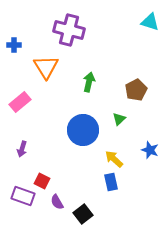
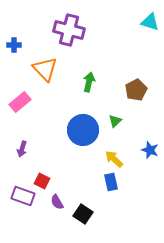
orange triangle: moved 1 px left, 2 px down; rotated 12 degrees counterclockwise
green triangle: moved 4 px left, 2 px down
black square: rotated 18 degrees counterclockwise
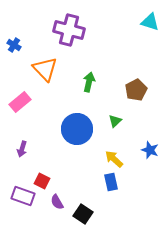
blue cross: rotated 32 degrees clockwise
blue circle: moved 6 px left, 1 px up
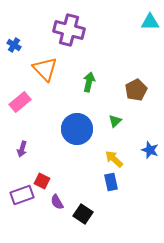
cyan triangle: rotated 18 degrees counterclockwise
purple rectangle: moved 1 px left, 1 px up; rotated 40 degrees counterclockwise
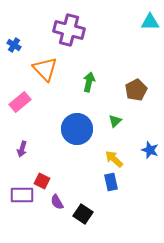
purple rectangle: rotated 20 degrees clockwise
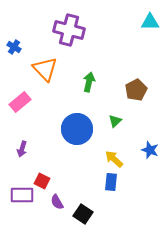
blue cross: moved 2 px down
blue rectangle: rotated 18 degrees clockwise
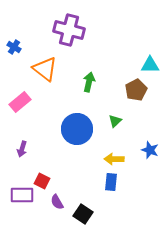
cyan triangle: moved 43 px down
orange triangle: rotated 8 degrees counterclockwise
yellow arrow: rotated 42 degrees counterclockwise
